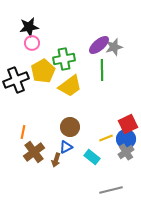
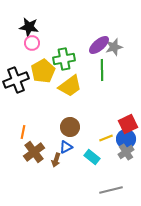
black star: rotated 18 degrees clockwise
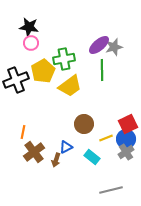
pink circle: moved 1 px left
brown circle: moved 14 px right, 3 px up
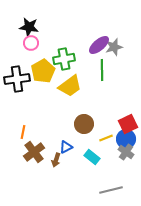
black cross: moved 1 px right, 1 px up; rotated 15 degrees clockwise
gray cross: rotated 21 degrees counterclockwise
